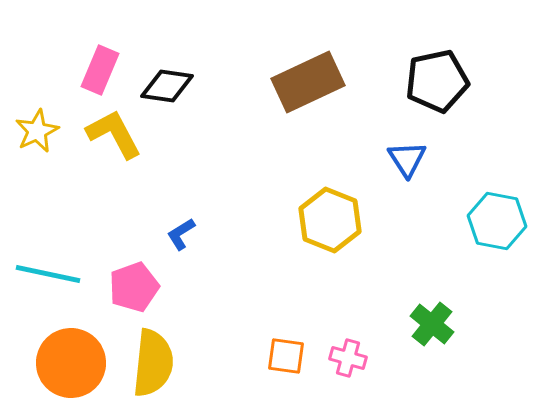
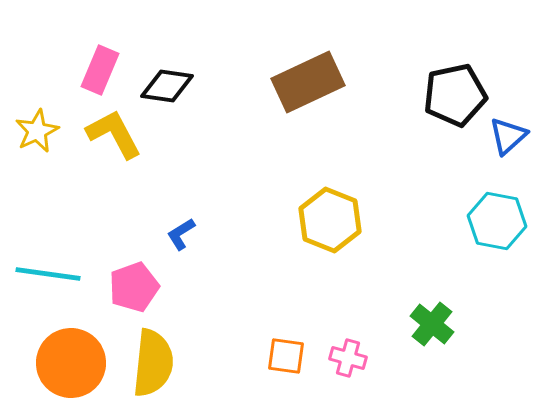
black pentagon: moved 18 px right, 14 px down
blue triangle: moved 101 px right, 23 px up; rotated 21 degrees clockwise
cyan line: rotated 4 degrees counterclockwise
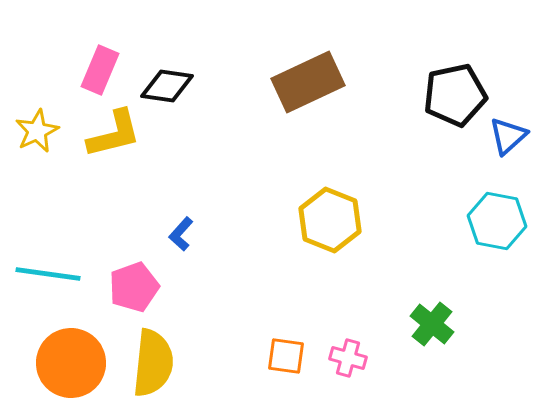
yellow L-shape: rotated 104 degrees clockwise
blue L-shape: rotated 16 degrees counterclockwise
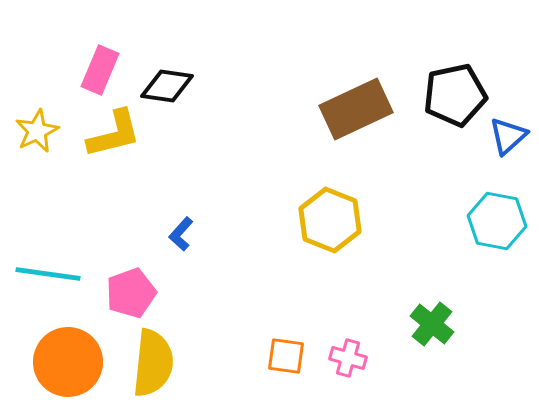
brown rectangle: moved 48 px right, 27 px down
pink pentagon: moved 3 px left, 6 px down
orange circle: moved 3 px left, 1 px up
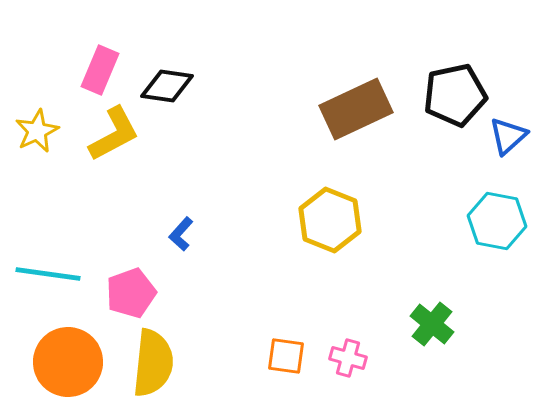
yellow L-shape: rotated 14 degrees counterclockwise
